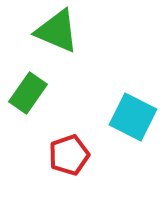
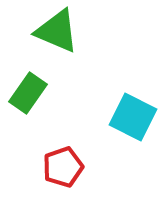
red pentagon: moved 6 px left, 12 px down
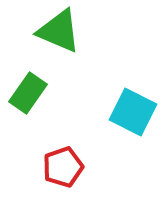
green triangle: moved 2 px right
cyan square: moved 5 px up
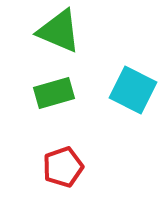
green rectangle: moved 26 px right; rotated 39 degrees clockwise
cyan square: moved 22 px up
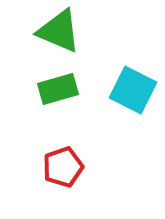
green rectangle: moved 4 px right, 4 px up
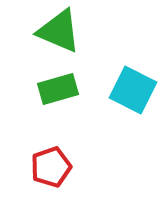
red pentagon: moved 12 px left
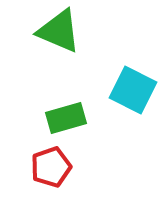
green rectangle: moved 8 px right, 29 px down
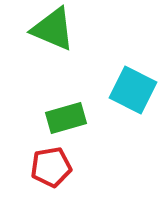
green triangle: moved 6 px left, 2 px up
red pentagon: rotated 9 degrees clockwise
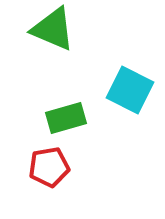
cyan square: moved 3 px left
red pentagon: moved 2 px left
